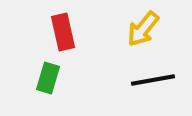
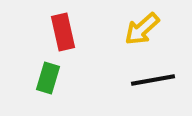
yellow arrow: moved 1 px left; rotated 9 degrees clockwise
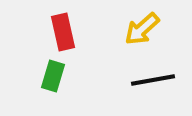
green rectangle: moved 5 px right, 2 px up
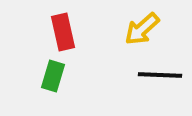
black line: moved 7 px right, 5 px up; rotated 12 degrees clockwise
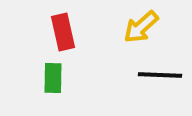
yellow arrow: moved 1 px left, 2 px up
green rectangle: moved 2 px down; rotated 16 degrees counterclockwise
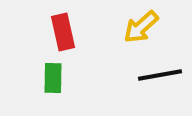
black line: rotated 12 degrees counterclockwise
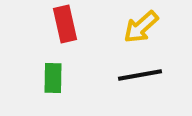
red rectangle: moved 2 px right, 8 px up
black line: moved 20 px left
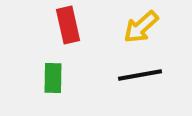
red rectangle: moved 3 px right, 1 px down
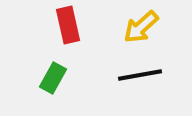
green rectangle: rotated 28 degrees clockwise
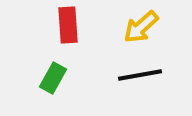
red rectangle: rotated 9 degrees clockwise
